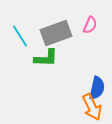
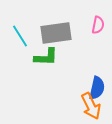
pink semicircle: moved 8 px right; rotated 12 degrees counterclockwise
gray rectangle: rotated 12 degrees clockwise
green L-shape: moved 1 px up
orange arrow: moved 1 px left, 1 px up
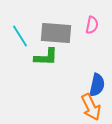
pink semicircle: moved 6 px left
gray rectangle: rotated 12 degrees clockwise
blue semicircle: moved 3 px up
orange arrow: moved 1 px down
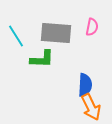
pink semicircle: moved 2 px down
cyan line: moved 4 px left
green L-shape: moved 4 px left, 2 px down
blue semicircle: moved 12 px left; rotated 10 degrees counterclockwise
